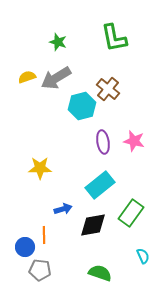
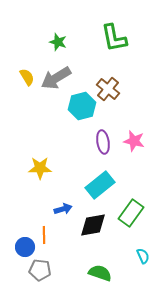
yellow semicircle: rotated 78 degrees clockwise
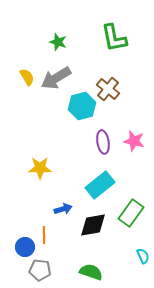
green semicircle: moved 9 px left, 1 px up
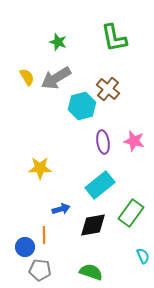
blue arrow: moved 2 px left
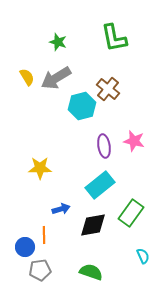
purple ellipse: moved 1 px right, 4 px down
gray pentagon: rotated 15 degrees counterclockwise
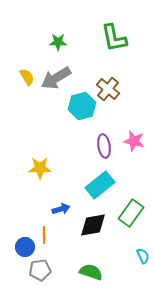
green star: rotated 18 degrees counterclockwise
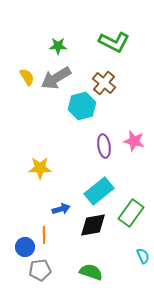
green L-shape: moved 4 px down; rotated 52 degrees counterclockwise
green star: moved 4 px down
brown cross: moved 4 px left, 6 px up
cyan rectangle: moved 1 px left, 6 px down
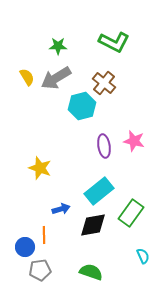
yellow star: rotated 20 degrees clockwise
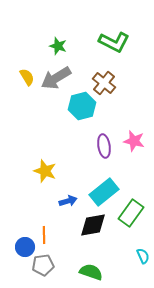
green star: rotated 18 degrees clockwise
yellow star: moved 5 px right, 3 px down
cyan rectangle: moved 5 px right, 1 px down
blue arrow: moved 7 px right, 8 px up
gray pentagon: moved 3 px right, 5 px up
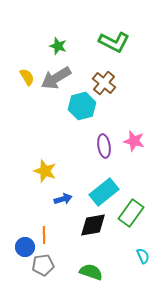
blue arrow: moved 5 px left, 2 px up
